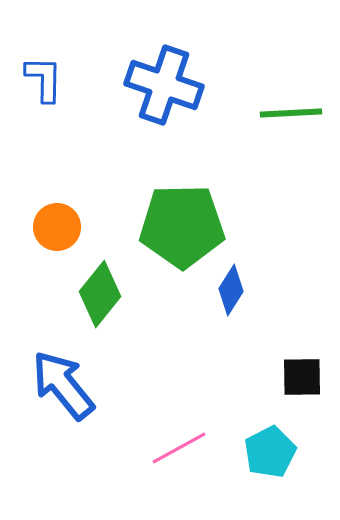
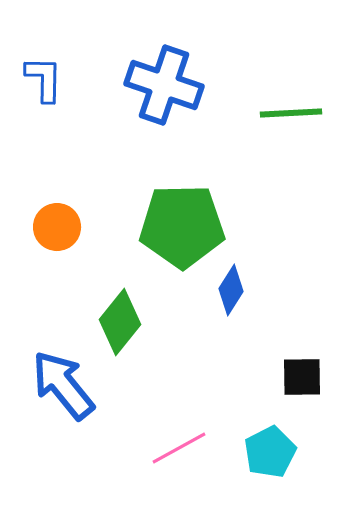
green diamond: moved 20 px right, 28 px down
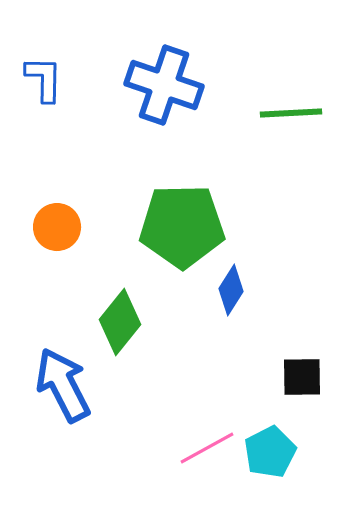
blue arrow: rotated 12 degrees clockwise
pink line: moved 28 px right
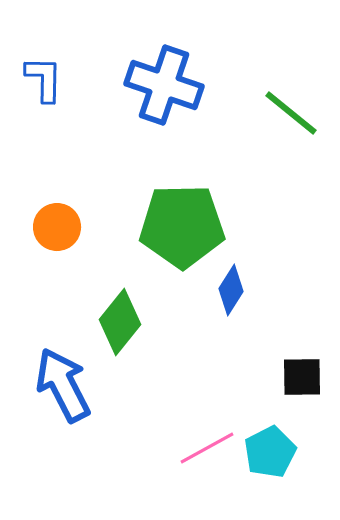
green line: rotated 42 degrees clockwise
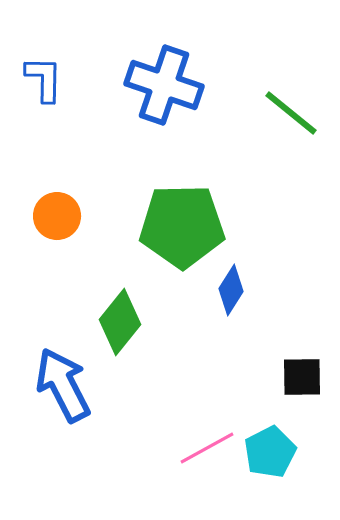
orange circle: moved 11 px up
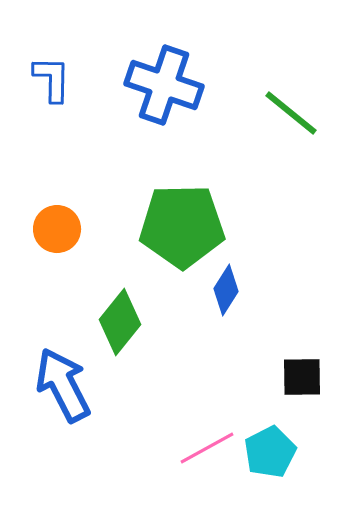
blue L-shape: moved 8 px right
orange circle: moved 13 px down
blue diamond: moved 5 px left
